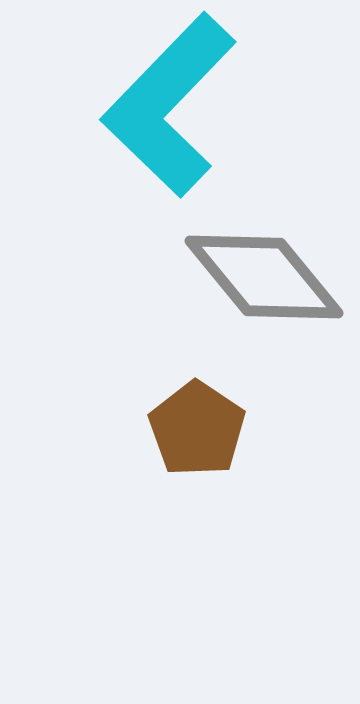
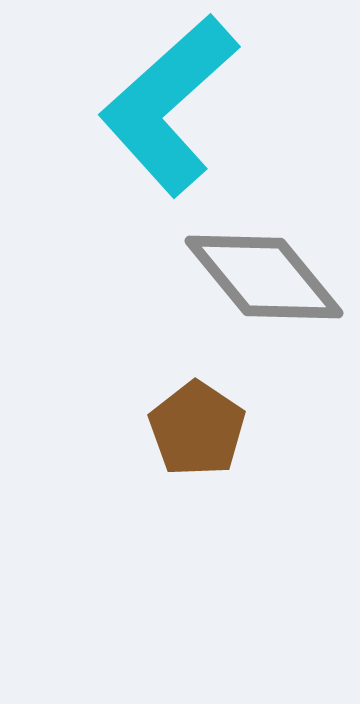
cyan L-shape: rotated 4 degrees clockwise
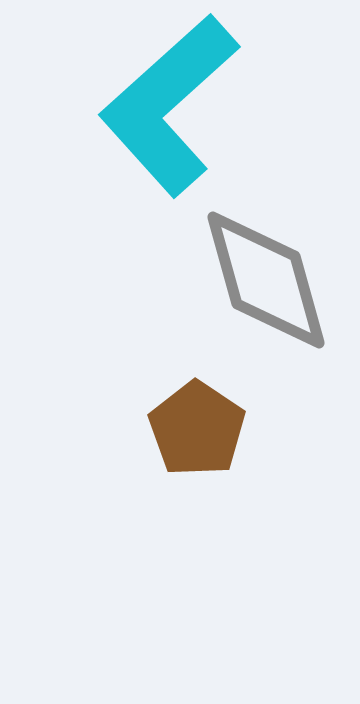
gray diamond: moved 2 px right, 3 px down; rotated 24 degrees clockwise
